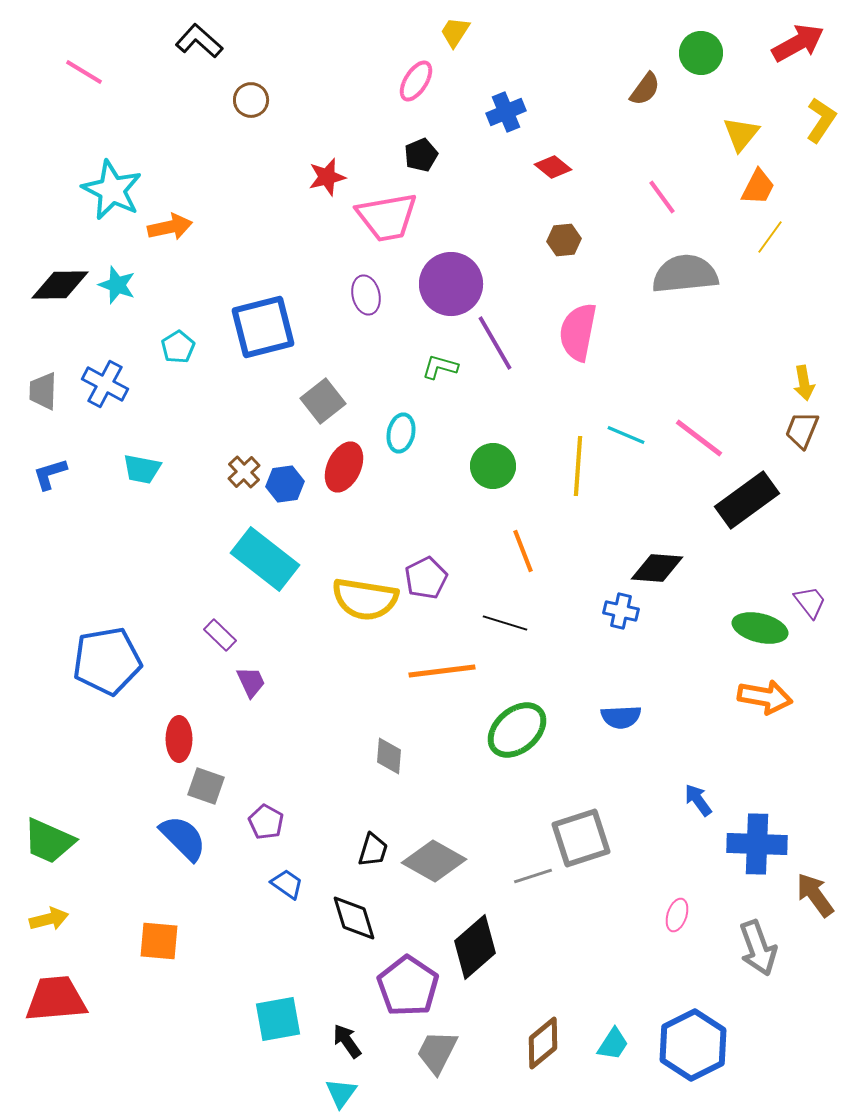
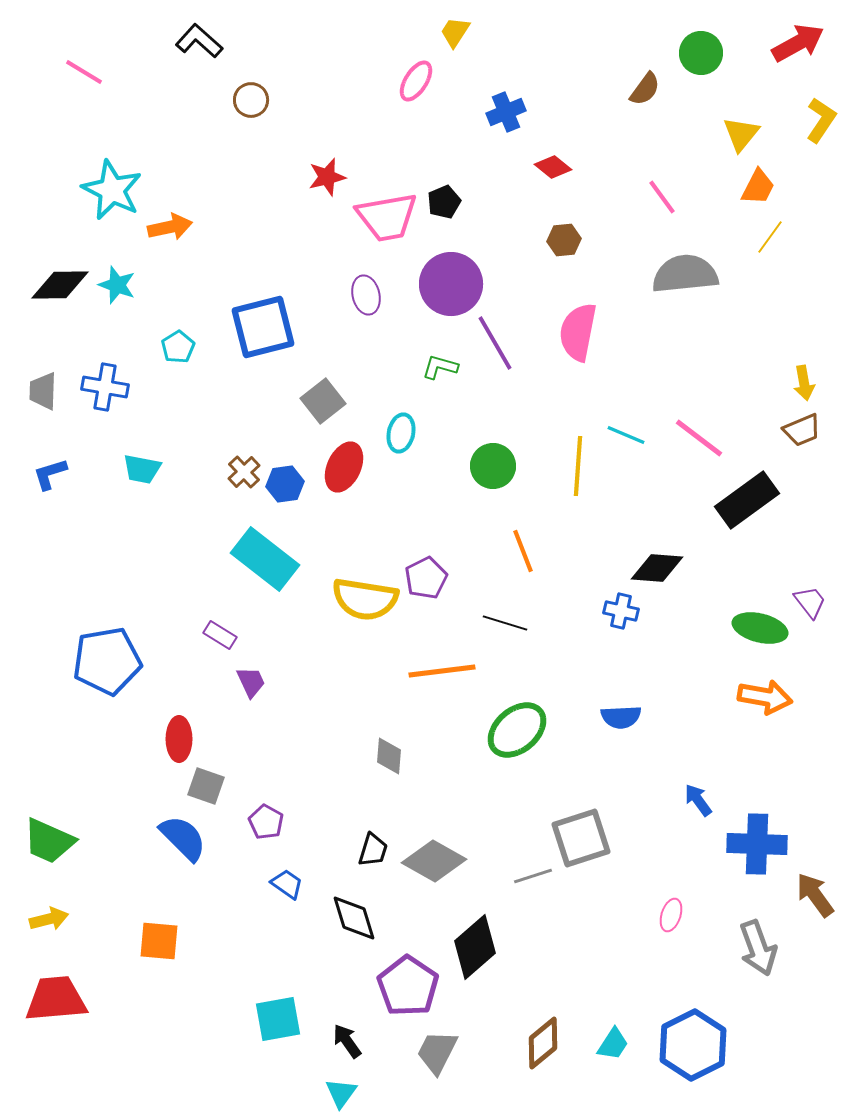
black pentagon at (421, 155): moved 23 px right, 47 px down
blue cross at (105, 384): moved 3 px down; rotated 18 degrees counterclockwise
brown trapezoid at (802, 430): rotated 135 degrees counterclockwise
purple rectangle at (220, 635): rotated 12 degrees counterclockwise
pink ellipse at (677, 915): moved 6 px left
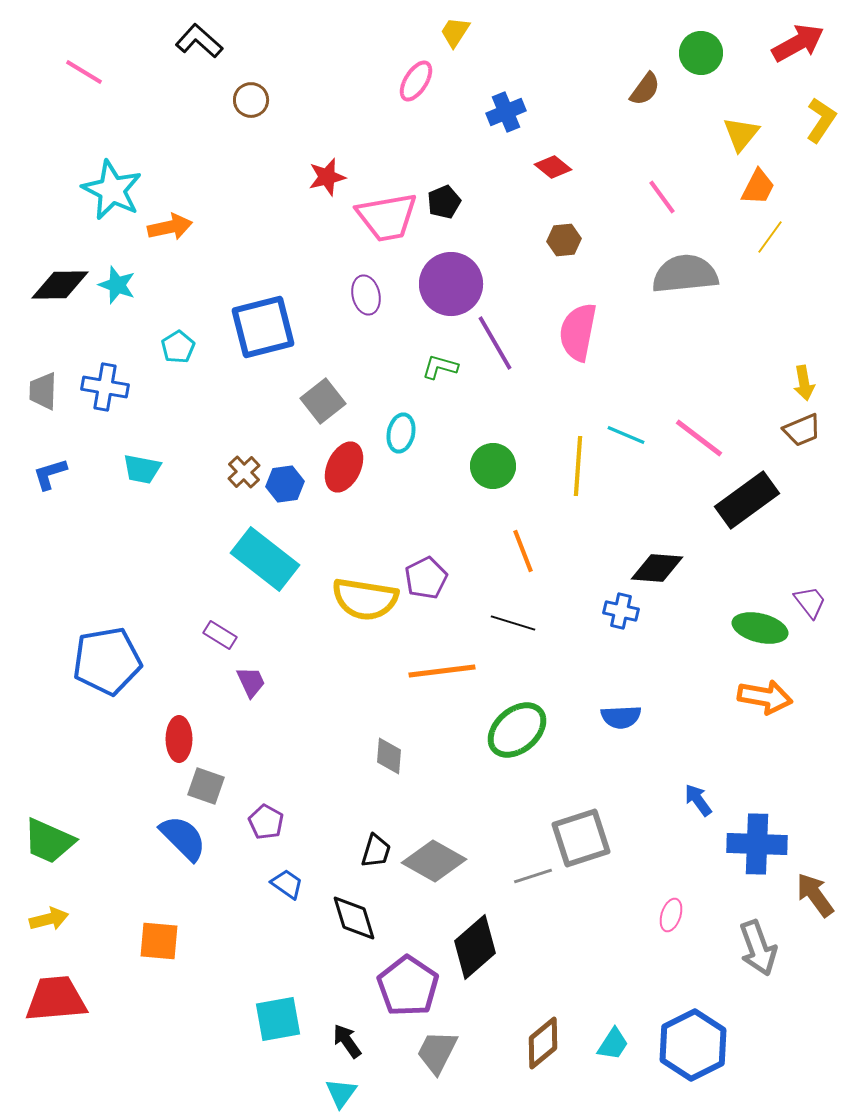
black line at (505, 623): moved 8 px right
black trapezoid at (373, 850): moved 3 px right, 1 px down
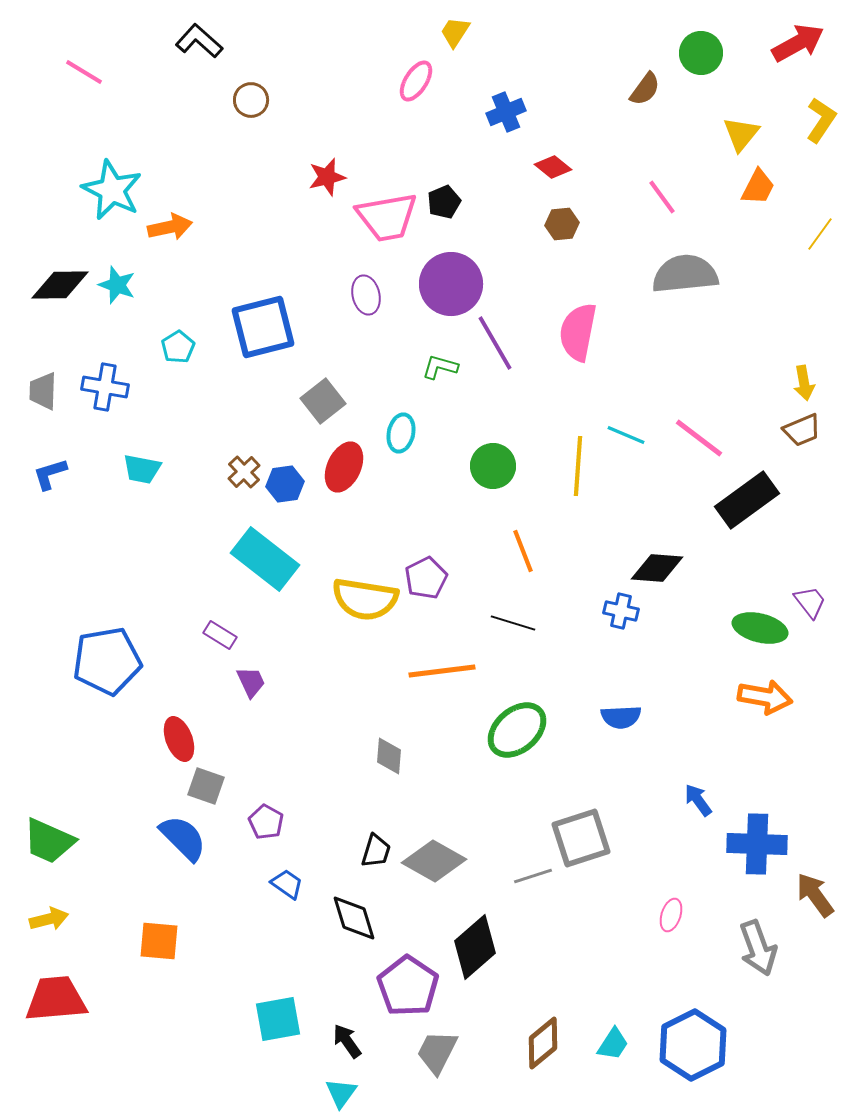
yellow line at (770, 237): moved 50 px right, 3 px up
brown hexagon at (564, 240): moved 2 px left, 16 px up
red ellipse at (179, 739): rotated 21 degrees counterclockwise
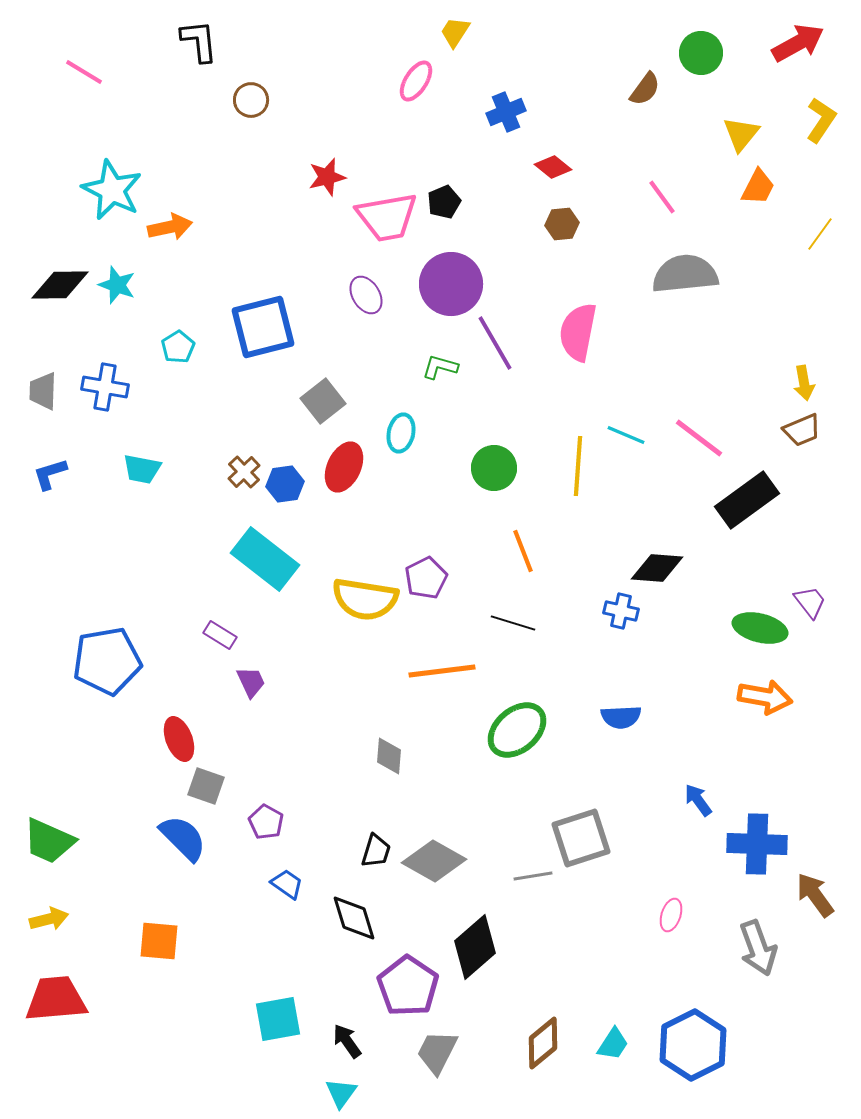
black L-shape at (199, 41): rotated 42 degrees clockwise
purple ellipse at (366, 295): rotated 18 degrees counterclockwise
green circle at (493, 466): moved 1 px right, 2 px down
gray line at (533, 876): rotated 9 degrees clockwise
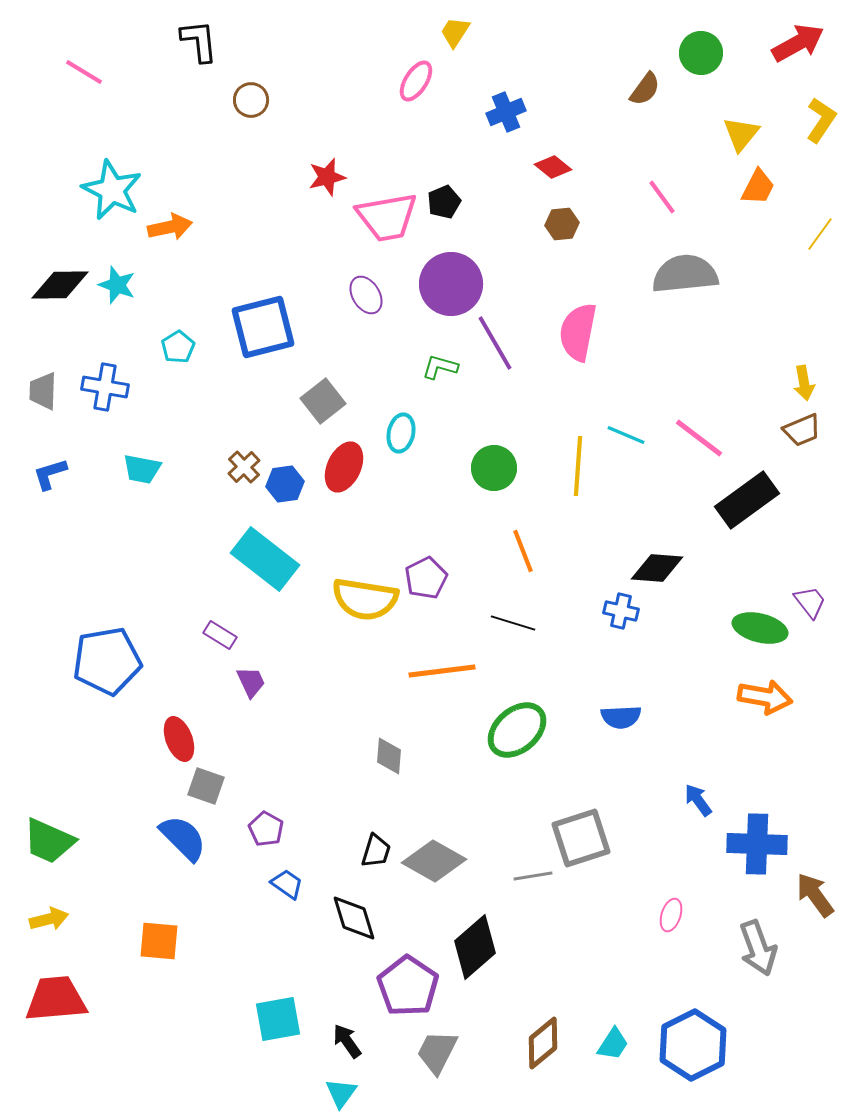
brown cross at (244, 472): moved 5 px up
purple pentagon at (266, 822): moved 7 px down
